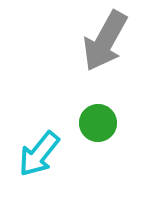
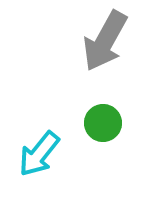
green circle: moved 5 px right
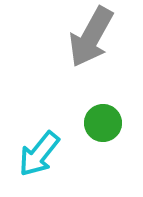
gray arrow: moved 14 px left, 4 px up
